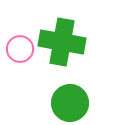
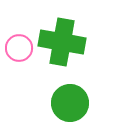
pink circle: moved 1 px left, 1 px up
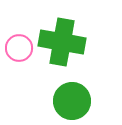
green circle: moved 2 px right, 2 px up
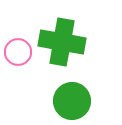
pink circle: moved 1 px left, 4 px down
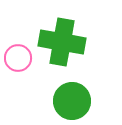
pink circle: moved 6 px down
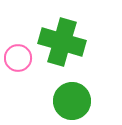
green cross: rotated 6 degrees clockwise
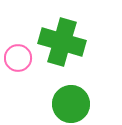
green circle: moved 1 px left, 3 px down
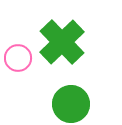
green cross: rotated 30 degrees clockwise
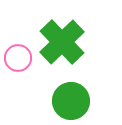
green circle: moved 3 px up
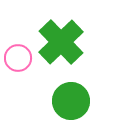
green cross: moved 1 px left
